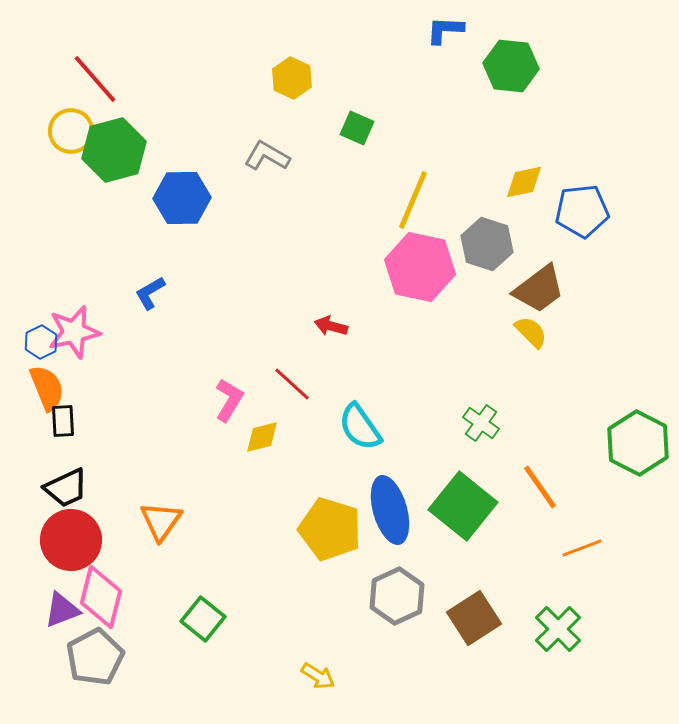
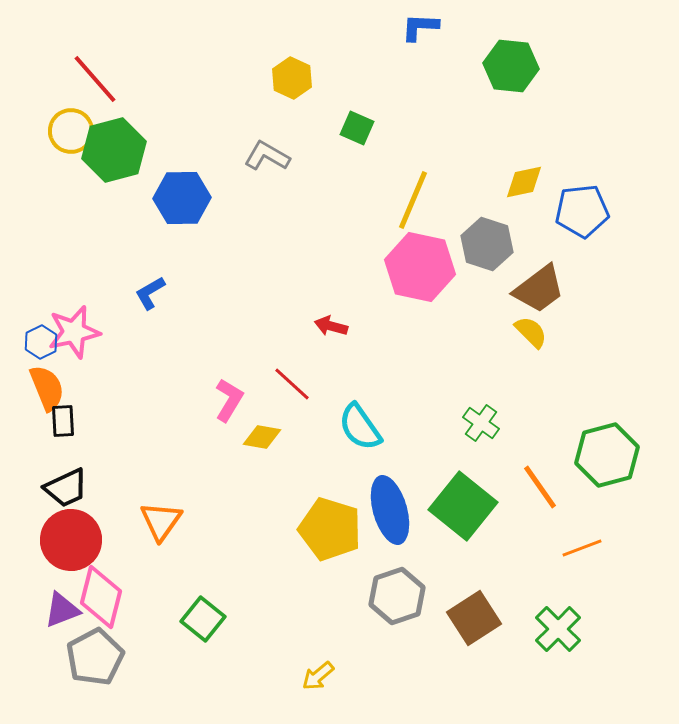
blue L-shape at (445, 30): moved 25 px left, 3 px up
yellow diamond at (262, 437): rotated 24 degrees clockwise
green hexagon at (638, 443): moved 31 px left, 12 px down; rotated 18 degrees clockwise
gray hexagon at (397, 596): rotated 6 degrees clockwise
yellow arrow at (318, 676): rotated 108 degrees clockwise
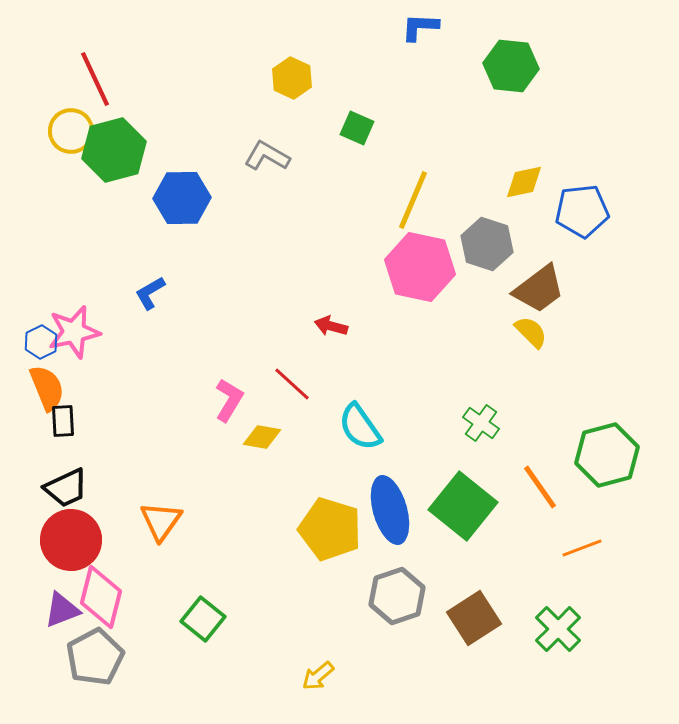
red line at (95, 79): rotated 16 degrees clockwise
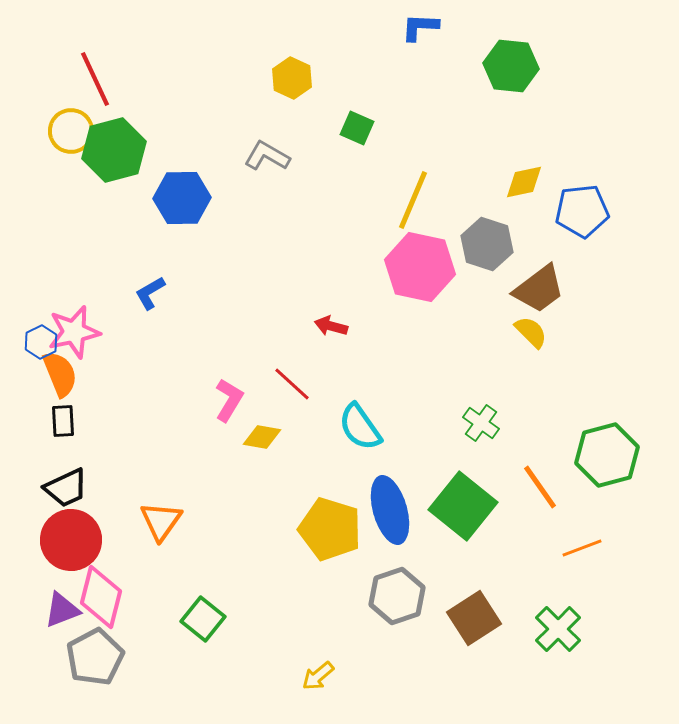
orange semicircle at (47, 388): moved 13 px right, 14 px up
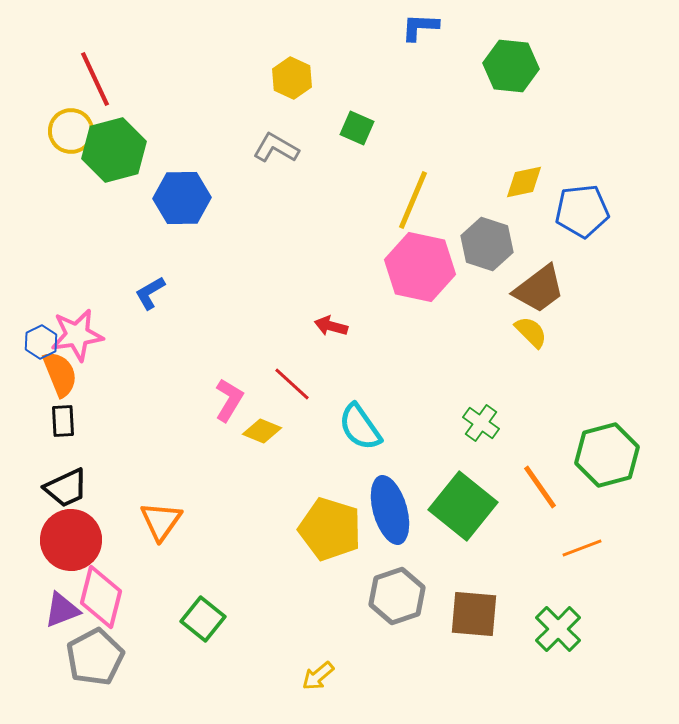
gray L-shape at (267, 156): moved 9 px right, 8 px up
pink star at (74, 332): moved 3 px right, 3 px down; rotated 4 degrees clockwise
yellow diamond at (262, 437): moved 6 px up; rotated 12 degrees clockwise
brown square at (474, 618): moved 4 px up; rotated 38 degrees clockwise
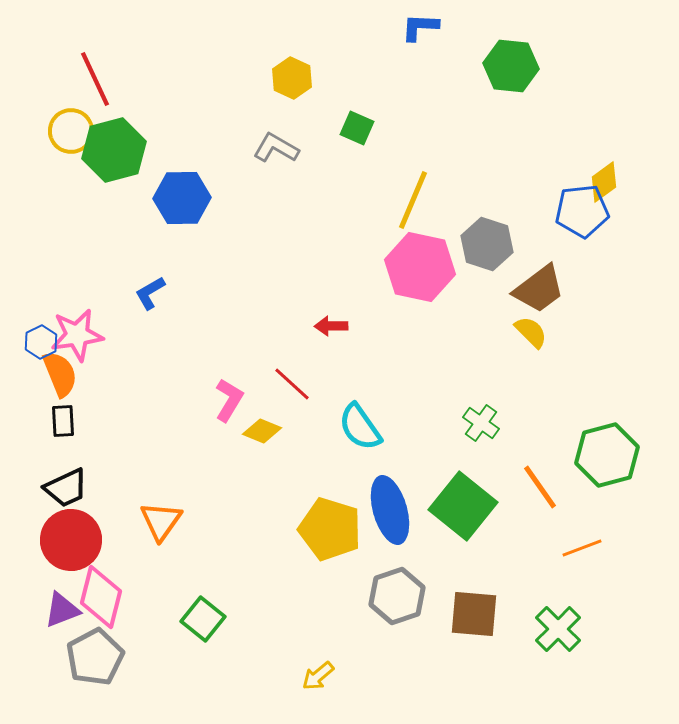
yellow diamond at (524, 182): moved 80 px right; rotated 24 degrees counterclockwise
red arrow at (331, 326): rotated 16 degrees counterclockwise
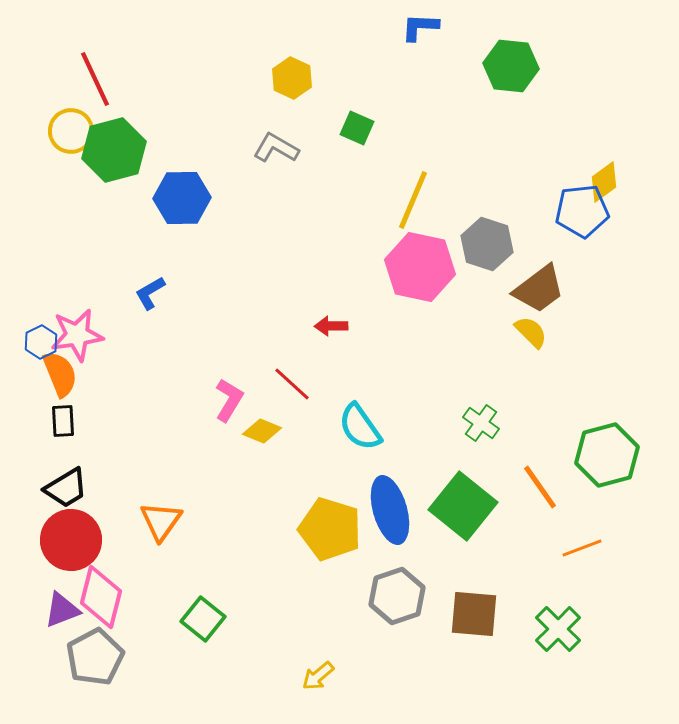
black trapezoid at (66, 488): rotated 6 degrees counterclockwise
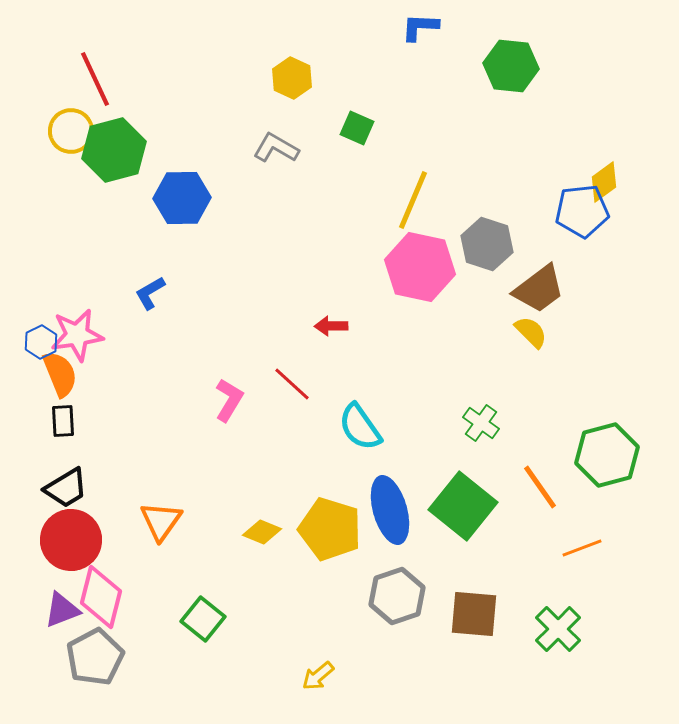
yellow diamond at (262, 431): moved 101 px down
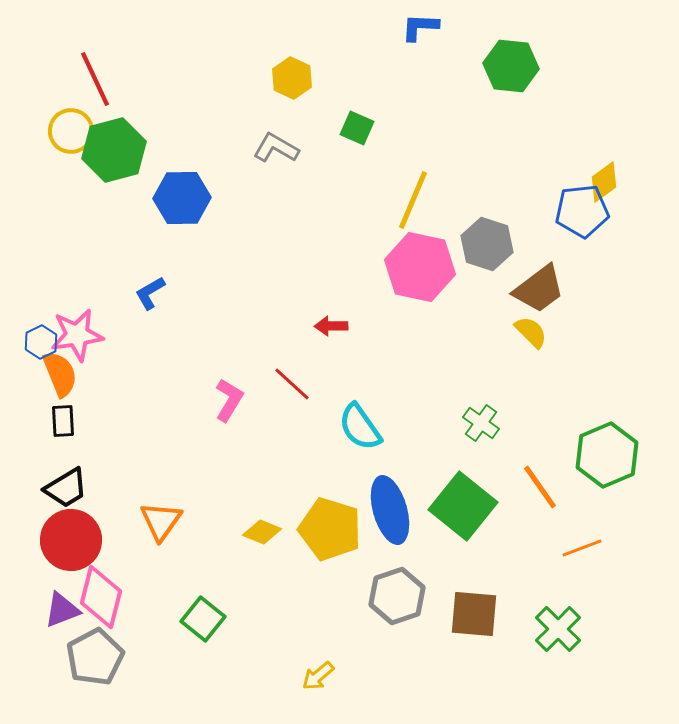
green hexagon at (607, 455): rotated 8 degrees counterclockwise
